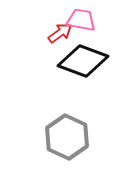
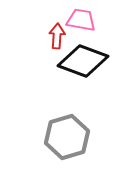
red arrow: moved 3 px left, 3 px down; rotated 50 degrees counterclockwise
gray hexagon: rotated 18 degrees clockwise
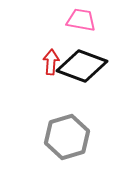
red arrow: moved 6 px left, 26 px down
black diamond: moved 1 px left, 5 px down
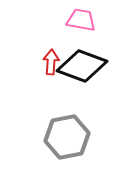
gray hexagon: rotated 6 degrees clockwise
